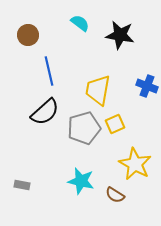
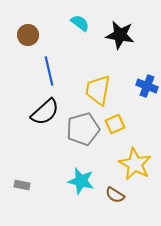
gray pentagon: moved 1 px left, 1 px down
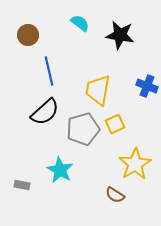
yellow star: rotated 12 degrees clockwise
cyan star: moved 21 px left, 11 px up; rotated 16 degrees clockwise
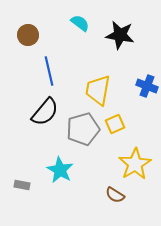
black semicircle: rotated 8 degrees counterclockwise
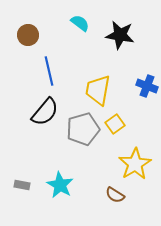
yellow square: rotated 12 degrees counterclockwise
cyan star: moved 15 px down
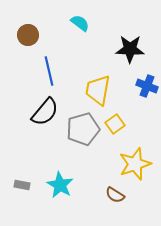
black star: moved 10 px right, 14 px down; rotated 8 degrees counterclockwise
yellow star: rotated 12 degrees clockwise
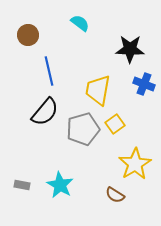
blue cross: moved 3 px left, 2 px up
yellow star: rotated 12 degrees counterclockwise
